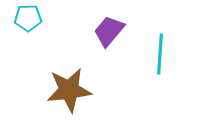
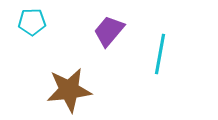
cyan pentagon: moved 4 px right, 4 px down
cyan line: rotated 6 degrees clockwise
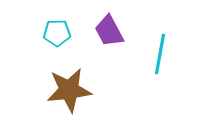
cyan pentagon: moved 25 px right, 11 px down
purple trapezoid: rotated 68 degrees counterclockwise
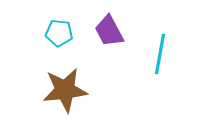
cyan pentagon: moved 2 px right; rotated 8 degrees clockwise
brown star: moved 4 px left
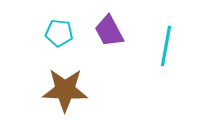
cyan line: moved 6 px right, 8 px up
brown star: rotated 9 degrees clockwise
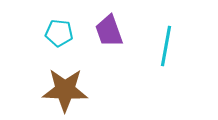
purple trapezoid: rotated 8 degrees clockwise
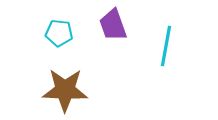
purple trapezoid: moved 4 px right, 6 px up
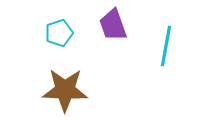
cyan pentagon: rotated 24 degrees counterclockwise
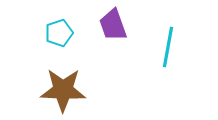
cyan line: moved 2 px right, 1 px down
brown star: moved 2 px left
